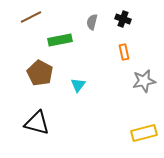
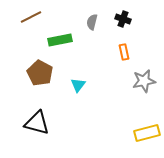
yellow rectangle: moved 3 px right
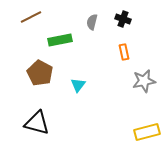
yellow rectangle: moved 1 px up
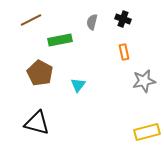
brown line: moved 3 px down
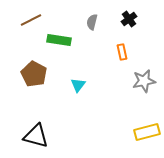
black cross: moved 6 px right; rotated 35 degrees clockwise
green rectangle: moved 1 px left; rotated 20 degrees clockwise
orange rectangle: moved 2 px left
brown pentagon: moved 6 px left, 1 px down
black triangle: moved 1 px left, 13 px down
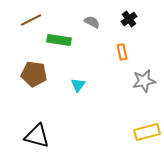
gray semicircle: rotated 105 degrees clockwise
brown pentagon: rotated 20 degrees counterclockwise
black triangle: moved 1 px right
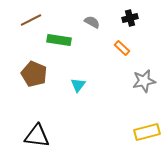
black cross: moved 1 px right, 1 px up; rotated 21 degrees clockwise
orange rectangle: moved 4 px up; rotated 35 degrees counterclockwise
brown pentagon: rotated 15 degrees clockwise
black triangle: rotated 8 degrees counterclockwise
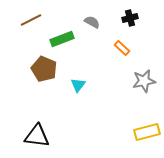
green rectangle: moved 3 px right, 1 px up; rotated 30 degrees counterclockwise
brown pentagon: moved 10 px right, 5 px up
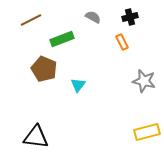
black cross: moved 1 px up
gray semicircle: moved 1 px right, 5 px up
orange rectangle: moved 6 px up; rotated 21 degrees clockwise
gray star: rotated 25 degrees clockwise
black triangle: moved 1 px left, 1 px down
